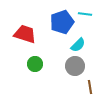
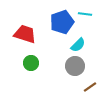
green circle: moved 4 px left, 1 px up
brown line: rotated 64 degrees clockwise
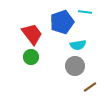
cyan line: moved 2 px up
red trapezoid: moved 7 px right; rotated 35 degrees clockwise
cyan semicircle: rotated 35 degrees clockwise
green circle: moved 6 px up
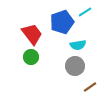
cyan line: rotated 40 degrees counterclockwise
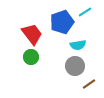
brown line: moved 1 px left, 3 px up
